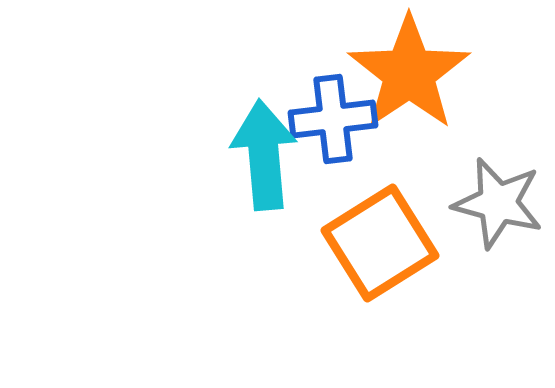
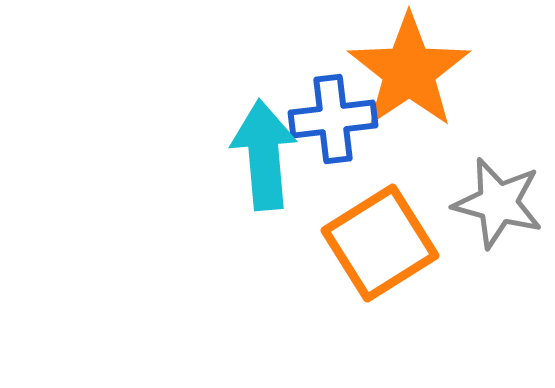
orange star: moved 2 px up
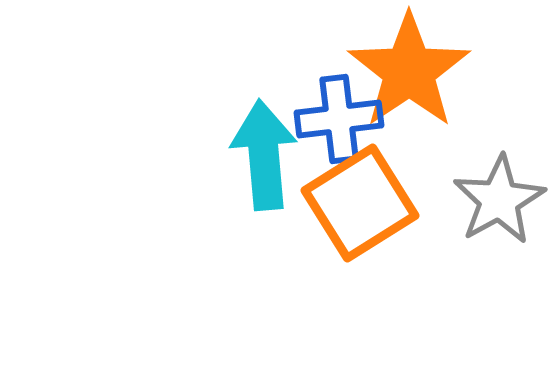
blue cross: moved 6 px right
gray star: moved 1 px right, 3 px up; rotated 28 degrees clockwise
orange square: moved 20 px left, 40 px up
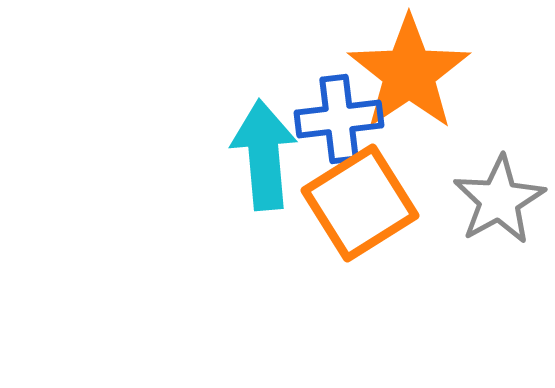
orange star: moved 2 px down
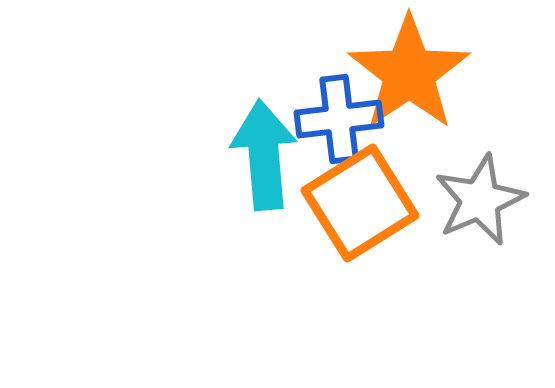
gray star: moved 19 px left; rotated 6 degrees clockwise
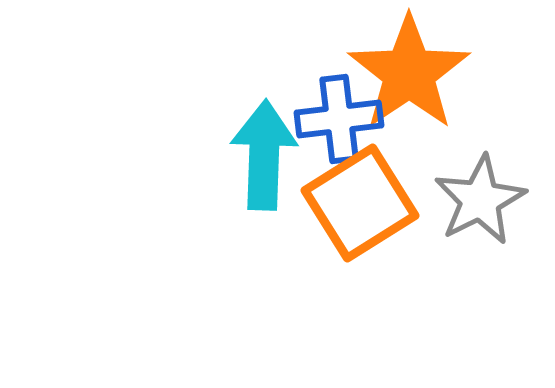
cyan arrow: rotated 7 degrees clockwise
gray star: rotated 4 degrees counterclockwise
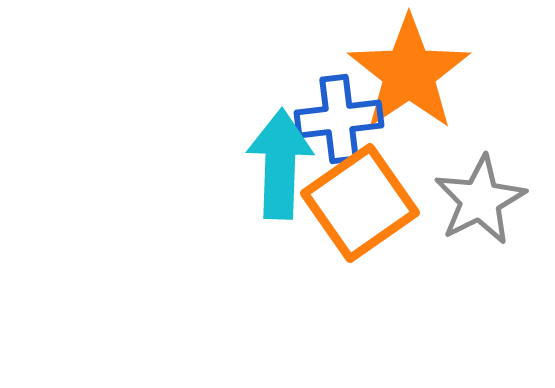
cyan arrow: moved 16 px right, 9 px down
orange square: rotated 3 degrees counterclockwise
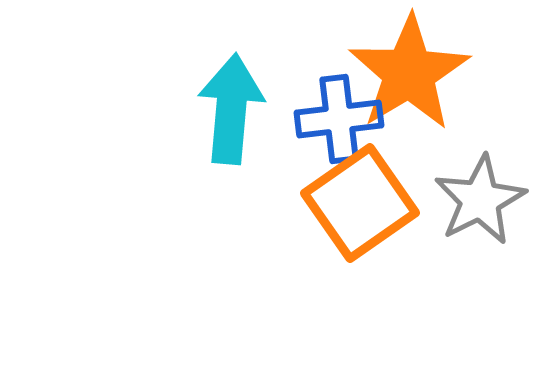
orange star: rotated 3 degrees clockwise
cyan arrow: moved 49 px left, 55 px up; rotated 3 degrees clockwise
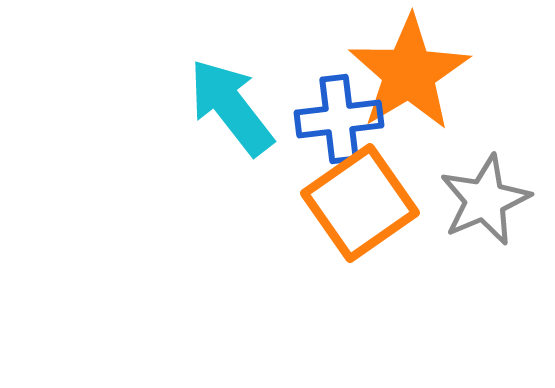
cyan arrow: moved 2 px up; rotated 43 degrees counterclockwise
gray star: moved 5 px right; rotated 4 degrees clockwise
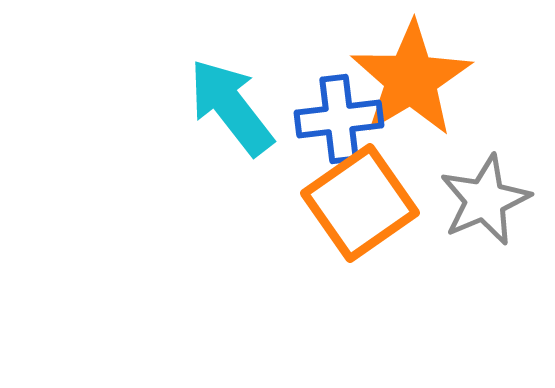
orange star: moved 2 px right, 6 px down
